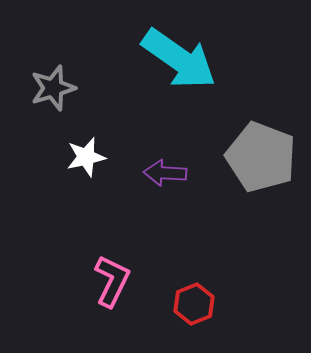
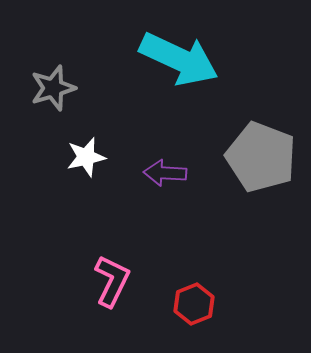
cyan arrow: rotated 10 degrees counterclockwise
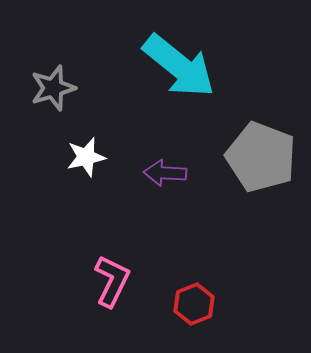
cyan arrow: moved 7 px down; rotated 14 degrees clockwise
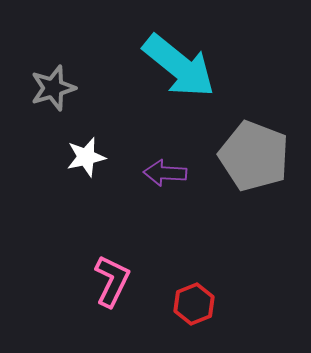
gray pentagon: moved 7 px left, 1 px up
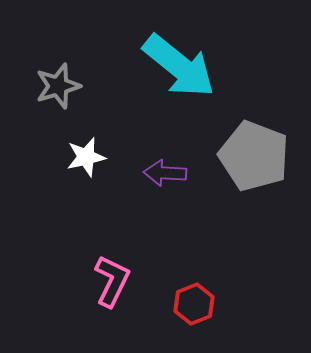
gray star: moved 5 px right, 2 px up
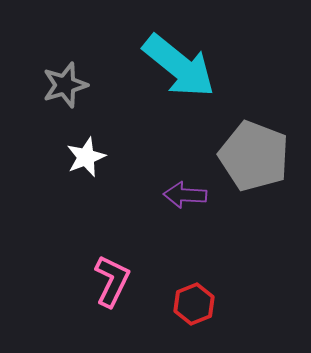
gray star: moved 7 px right, 1 px up
white star: rotated 9 degrees counterclockwise
purple arrow: moved 20 px right, 22 px down
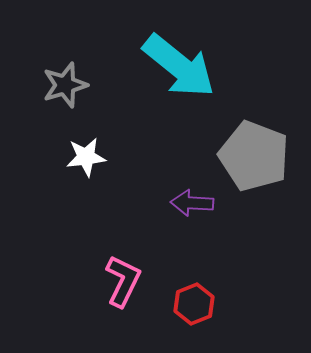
white star: rotated 15 degrees clockwise
purple arrow: moved 7 px right, 8 px down
pink L-shape: moved 11 px right
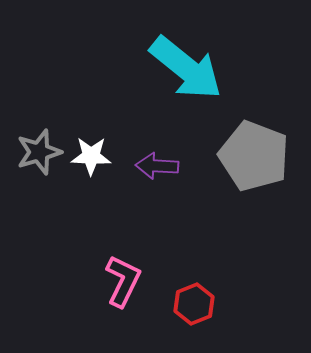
cyan arrow: moved 7 px right, 2 px down
gray star: moved 26 px left, 67 px down
white star: moved 5 px right, 1 px up; rotated 9 degrees clockwise
purple arrow: moved 35 px left, 37 px up
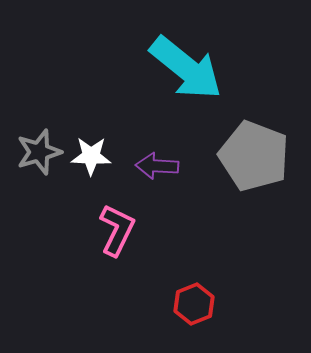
pink L-shape: moved 6 px left, 51 px up
